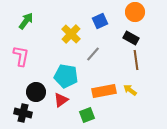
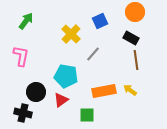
green square: rotated 21 degrees clockwise
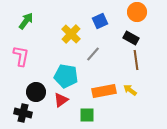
orange circle: moved 2 px right
